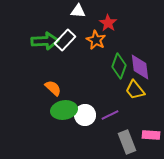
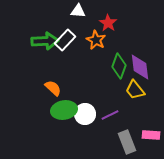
white circle: moved 1 px up
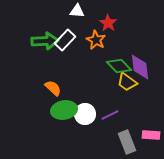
white triangle: moved 1 px left
green diamond: rotated 65 degrees counterclockwise
yellow trapezoid: moved 8 px left, 8 px up; rotated 15 degrees counterclockwise
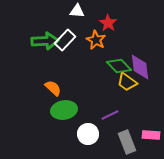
white circle: moved 3 px right, 20 px down
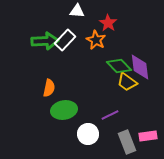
orange semicircle: moved 4 px left; rotated 60 degrees clockwise
pink rectangle: moved 3 px left, 1 px down; rotated 12 degrees counterclockwise
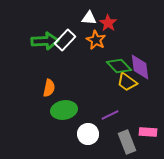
white triangle: moved 12 px right, 7 px down
pink rectangle: moved 4 px up; rotated 12 degrees clockwise
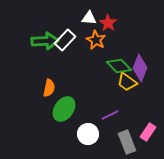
purple diamond: moved 1 px down; rotated 28 degrees clockwise
green ellipse: moved 1 px up; rotated 45 degrees counterclockwise
pink rectangle: rotated 60 degrees counterclockwise
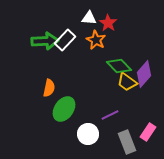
purple diamond: moved 4 px right, 6 px down; rotated 20 degrees clockwise
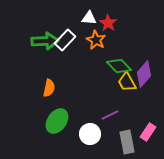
yellow trapezoid: rotated 25 degrees clockwise
green ellipse: moved 7 px left, 12 px down
white circle: moved 2 px right
gray rectangle: rotated 10 degrees clockwise
